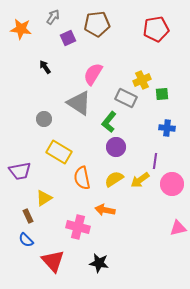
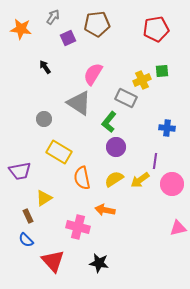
green square: moved 23 px up
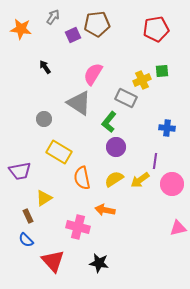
purple square: moved 5 px right, 3 px up
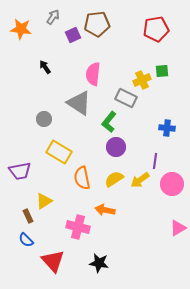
pink semicircle: rotated 25 degrees counterclockwise
yellow triangle: moved 3 px down
pink triangle: rotated 18 degrees counterclockwise
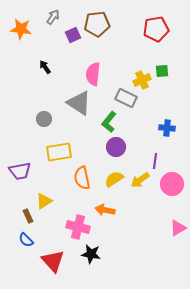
yellow rectangle: rotated 40 degrees counterclockwise
black star: moved 8 px left, 9 px up
